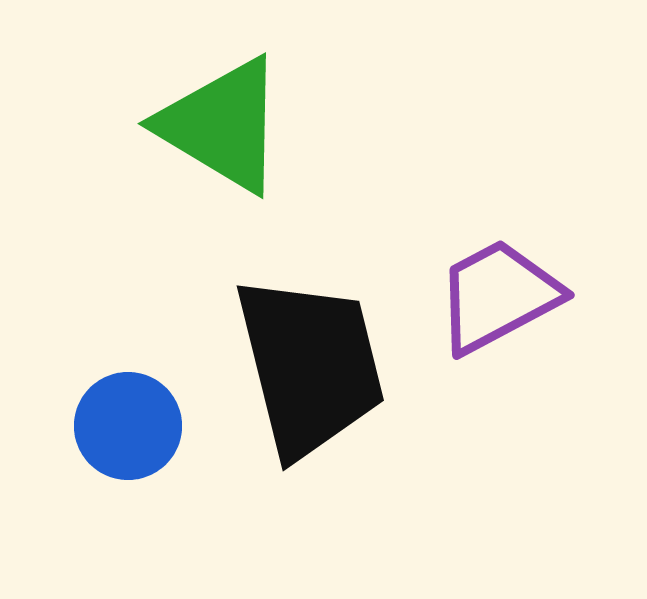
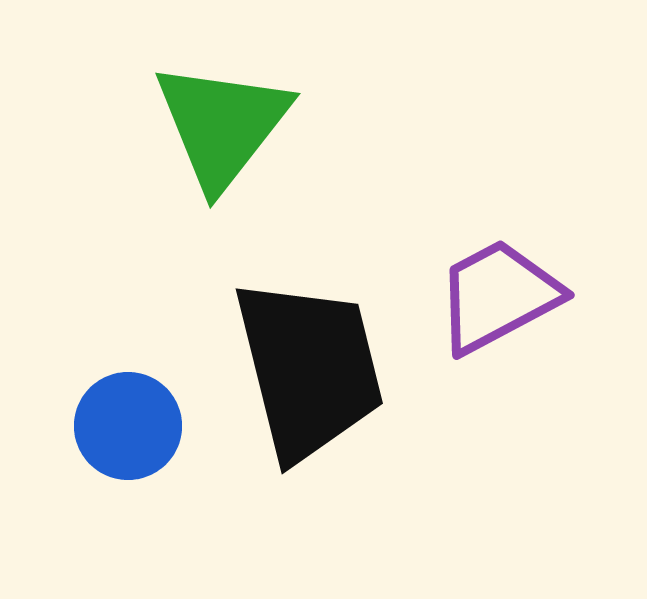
green triangle: rotated 37 degrees clockwise
black trapezoid: moved 1 px left, 3 px down
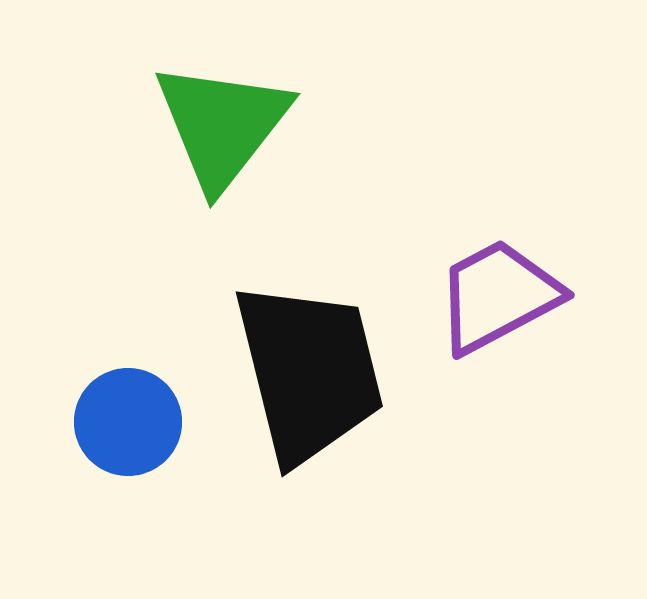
black trapezoid: moved 3 px down
blue circle: moved 4 px up
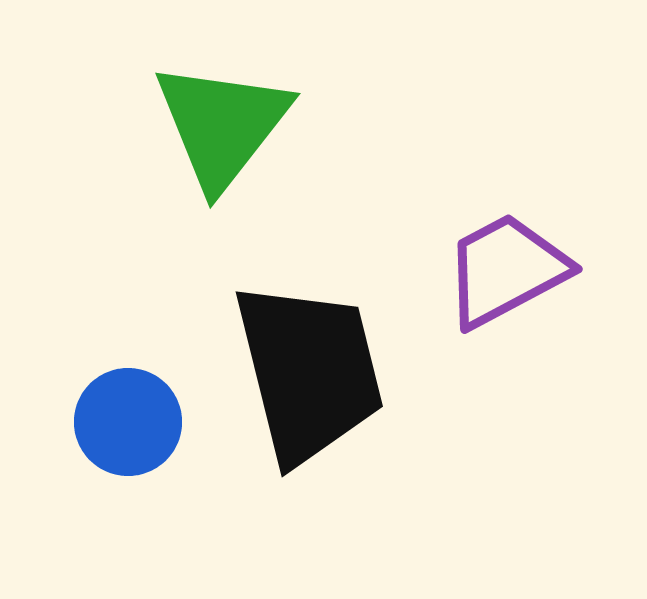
purple trapezoid: moved 8 px right, 26 px up
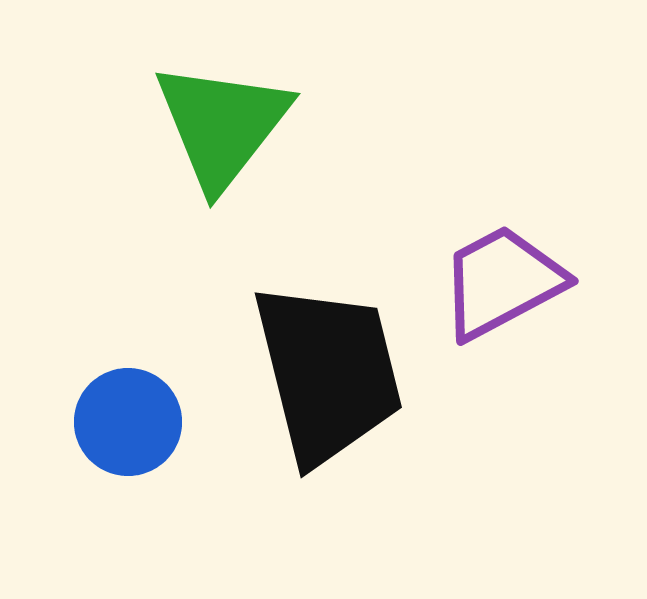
purple trapezoid: moved 4 px left, 12 px down
black trapezoid: moved 19 px right, 1 px down
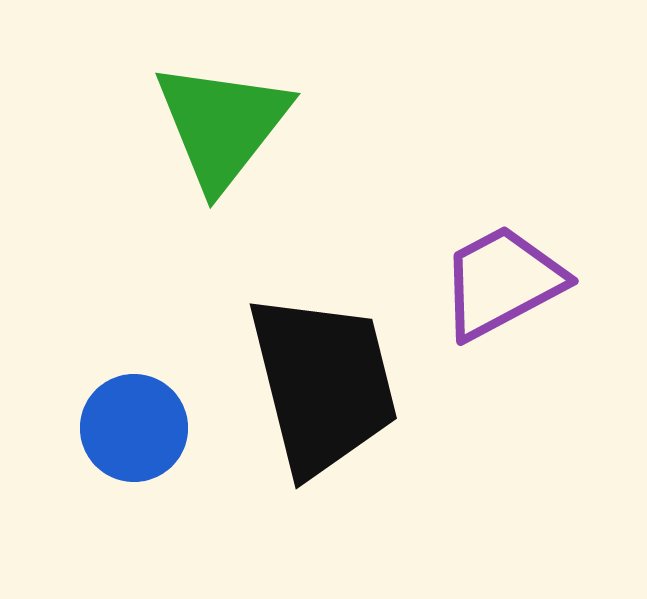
black trapezoid: moved 5 px left, 11 px down
blue circle: moved 6 px right, 6 px down
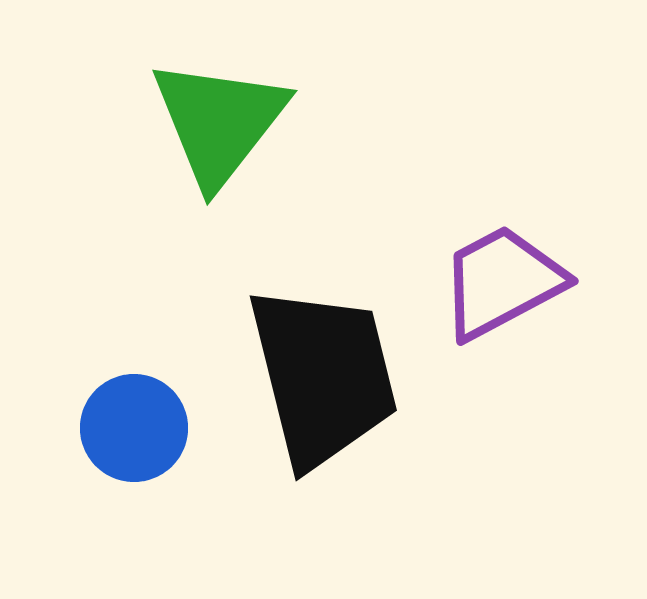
green triangle: moved 3 px left, 3 px up
black trapezoid: moved 8 px up
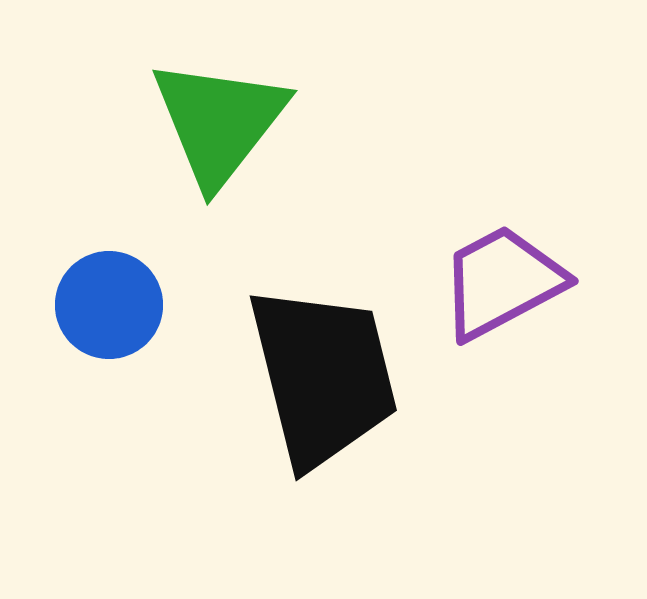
blue circle: moved 25 px left, 123 px up
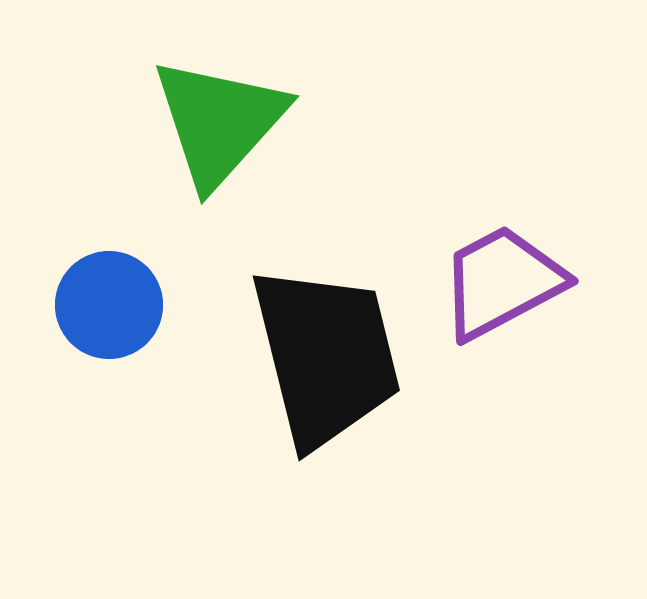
green triangle: rotated 4 degrees clockwise
black trapezoid: moved 3 px right, 20 px up
